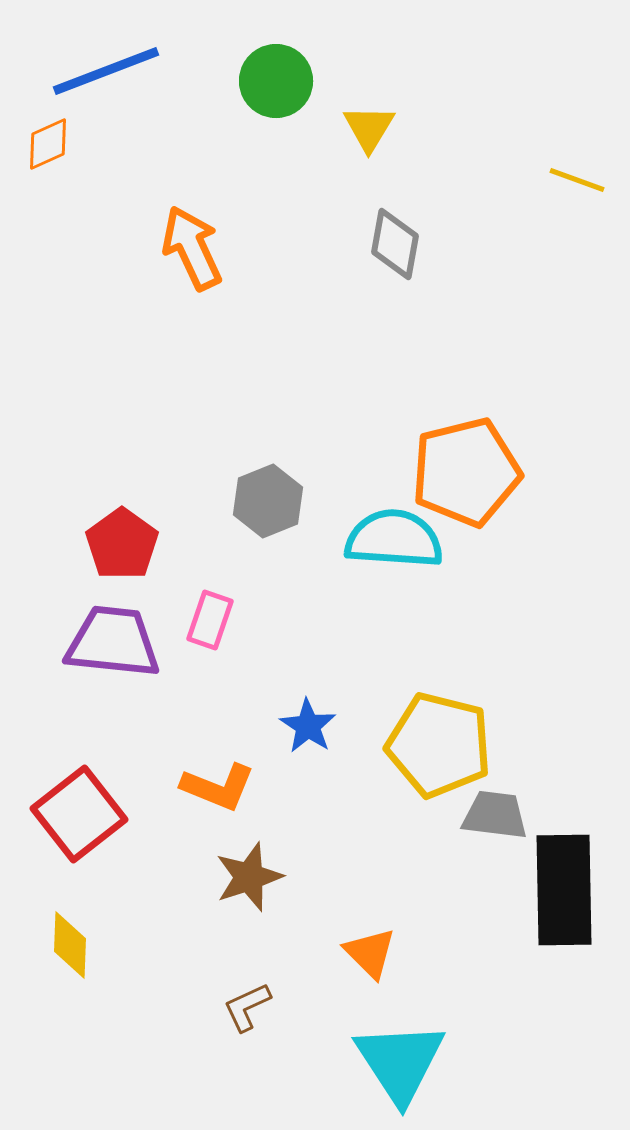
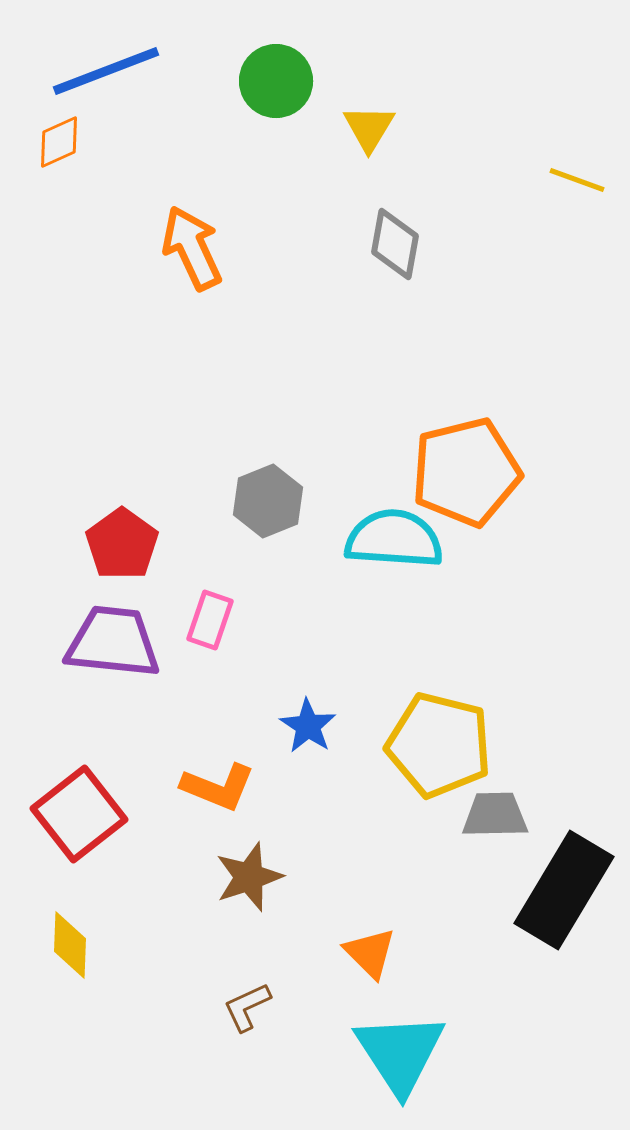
orange diamond: moved 11 px right, 2 px up
gray trapezoid: rotated 8 degrees counterclockwise
black rectangle: rotated 32 degrees clockwise
cyan triangle: moved 9 px up
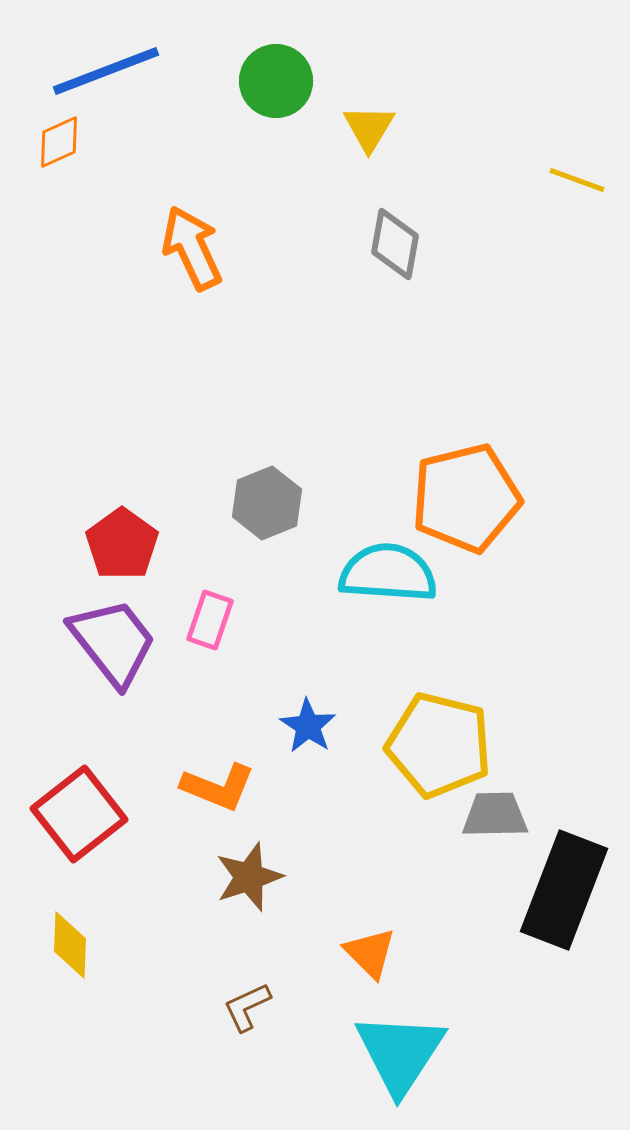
orange pentagon: moved 26 px down
gray hexagon: moved 1 px left, 2 px down
cyan semicircle: moved 6 px left, 34 px down
purple trapezoid: rotated 46 degrees clockwise
black rectangle: rotated 10 degrees counterclockwise
cyan triangle: rotated 6 degrees clockwise
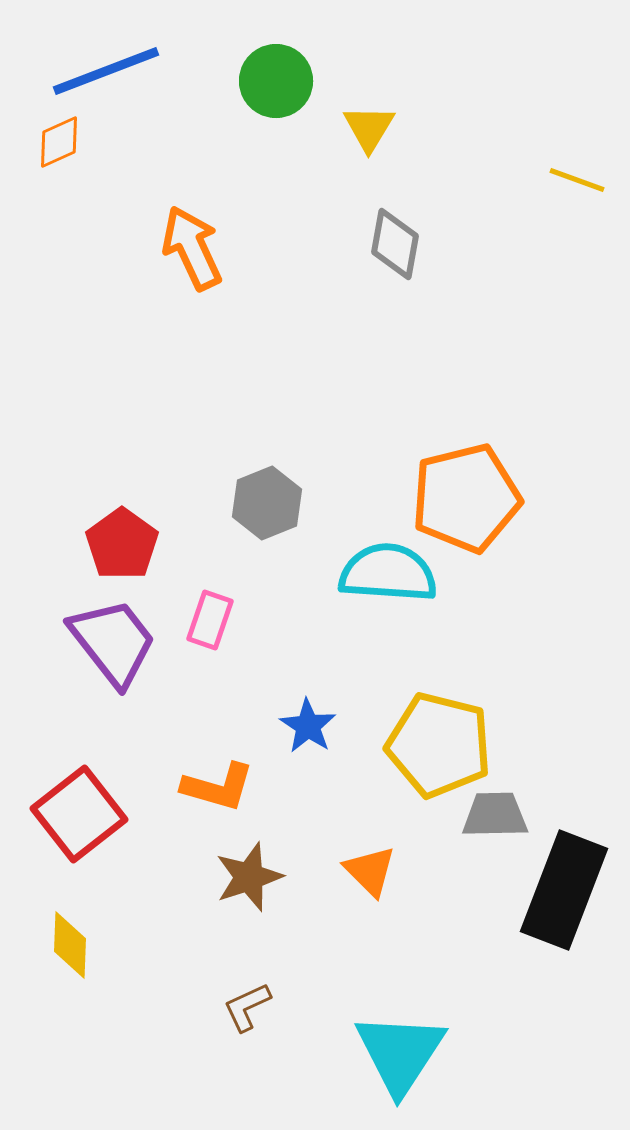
orange L-shape: rotated 6 degrees counterclockwise
orange triangle: moved 82 px up
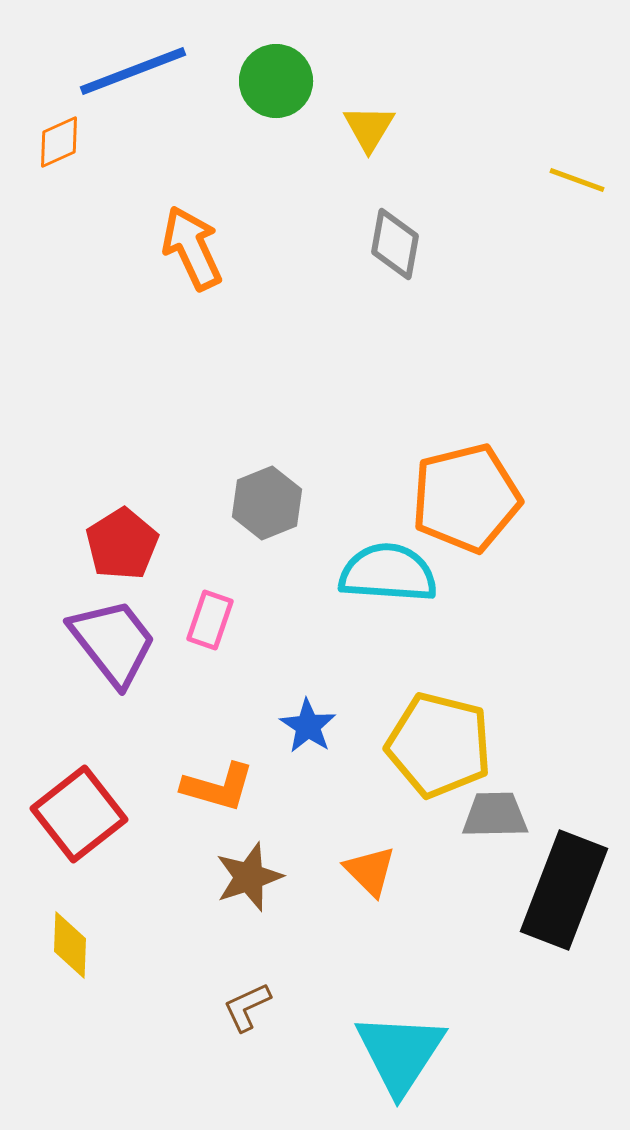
blue line: moved 27 px right
red pentagon: rotated 4 degrees clockwise
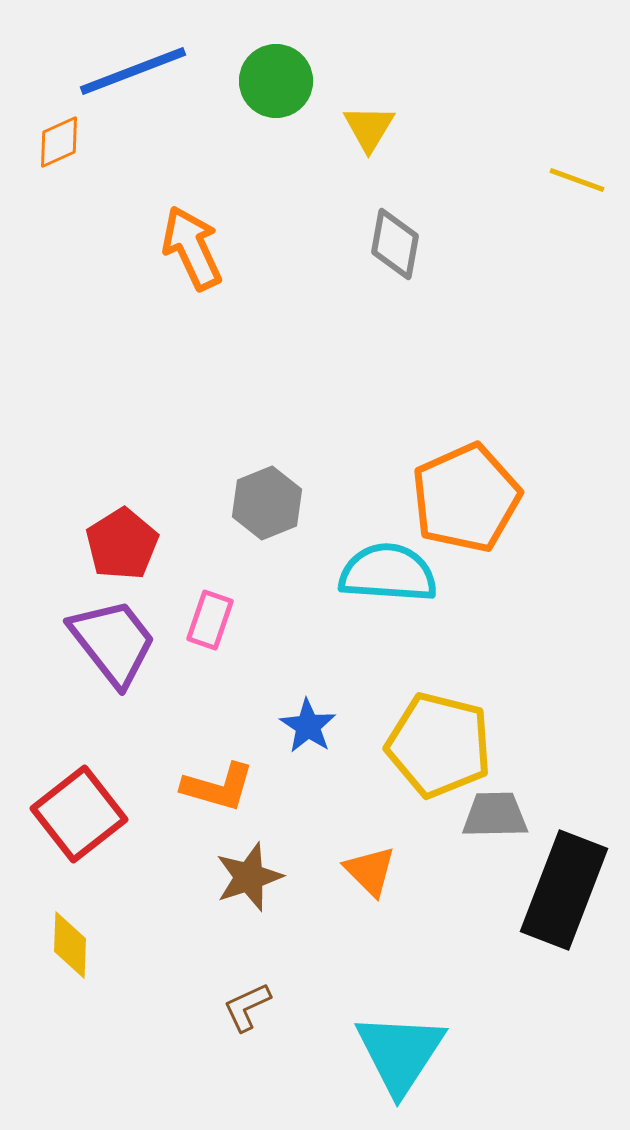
orange pentagon: rotated 10 degrees counterclockwise
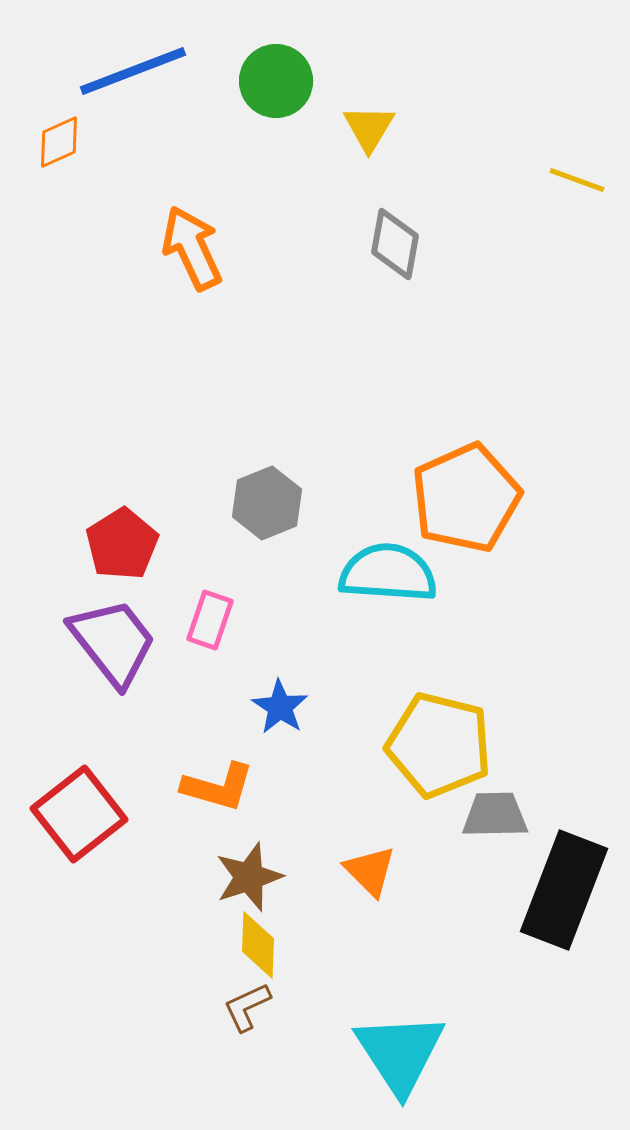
blue star: moved 28 px left, 19 px up
yellow diamond: moved 188 px right
cyan triangle: rotated 6 degrees counterclockwise
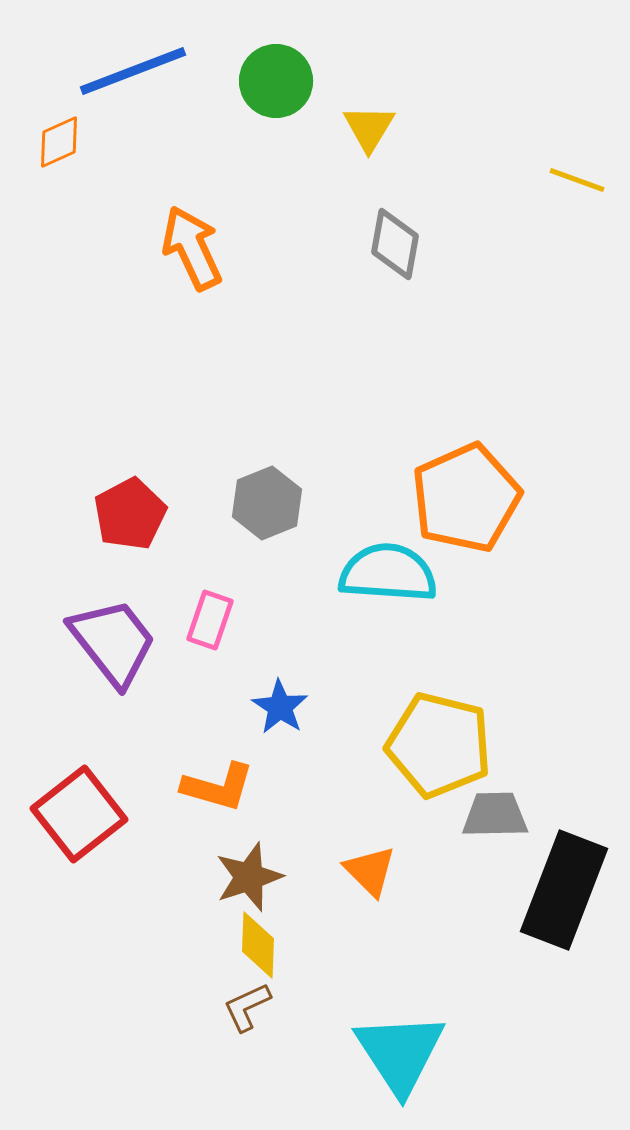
red pentagon: moved 8 px right, 30 px up; rotated 4 degrees clockwise
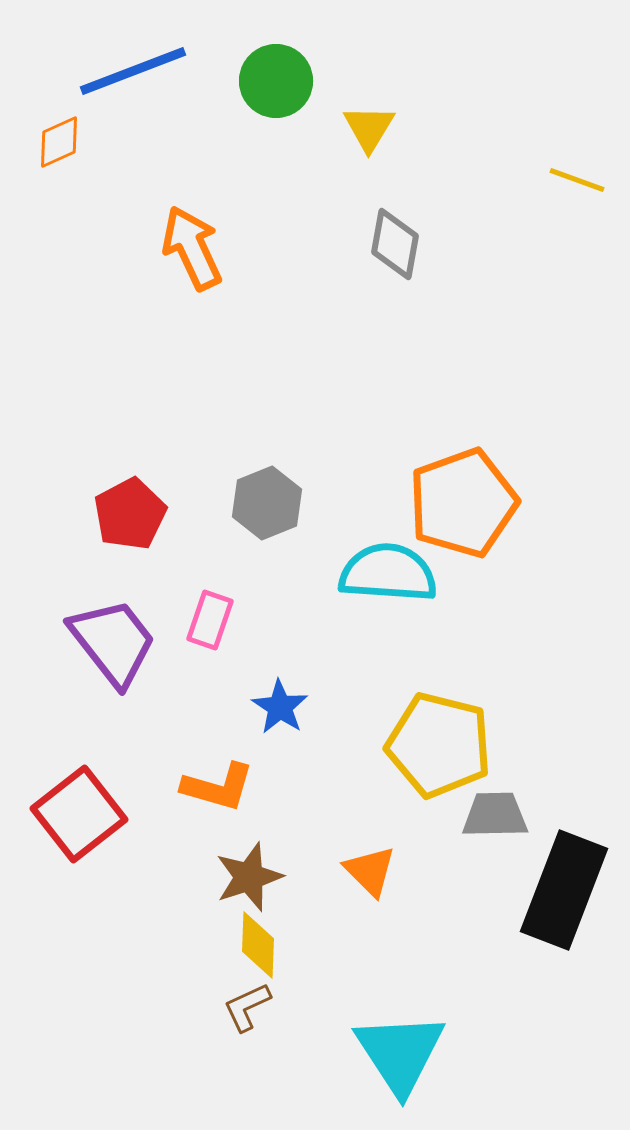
orange pentagon: moved 3 px left, 5 px down; rotated 4 degrees clockwise
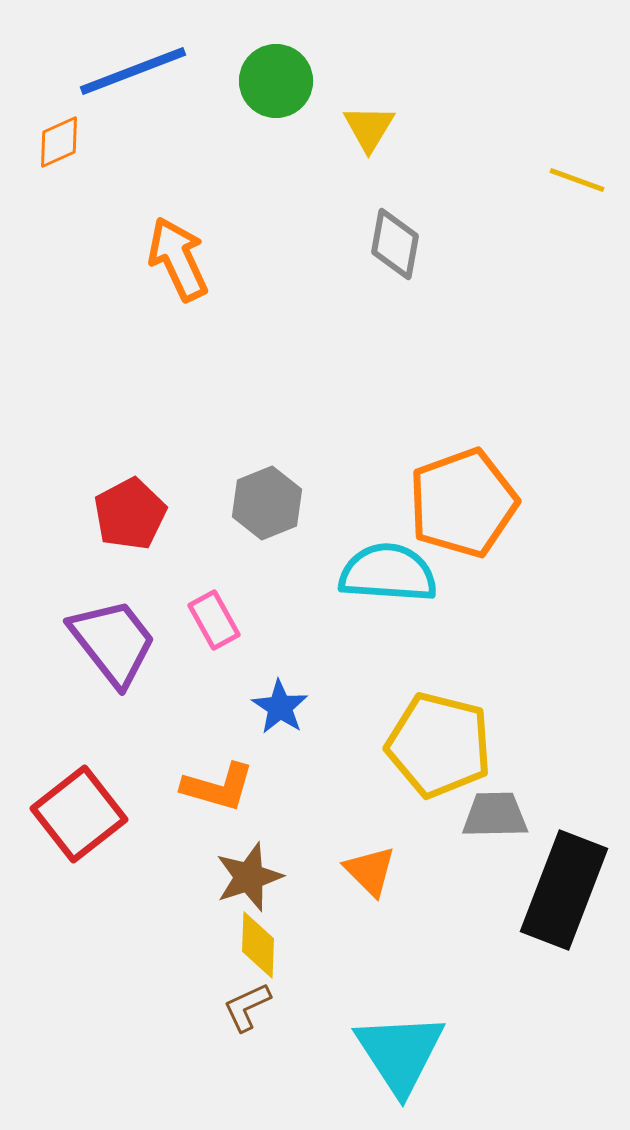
orange arrow: moved 14 px left, 11 px down
pink rectangle: moved 4 px right; rotated 48 degrees counterclockwise
